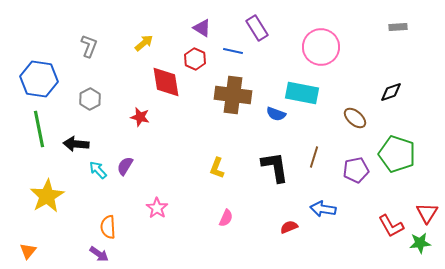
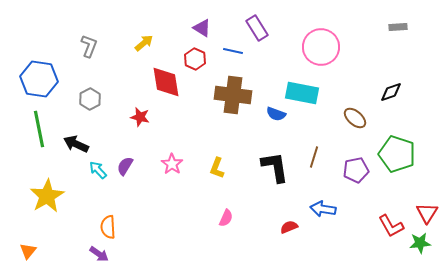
black arrow: rotated 20 degrees clockwise
pink star: moved 15 px right, 44 px up
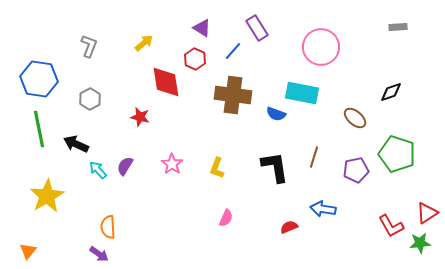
blue line: rotated 60 degrees counterclockwise
red triangle: rotated 25 degrees clockwise
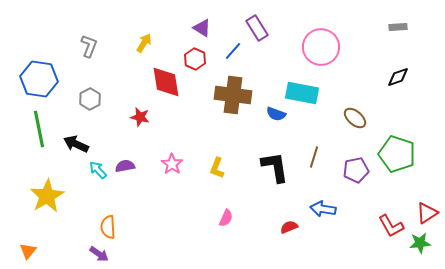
yellow arrow: rotated 18 degrees counterclockwise
black diamond: moved 7 px right, 15 px up
purple semicircle: rotated 48 degrees clockwise
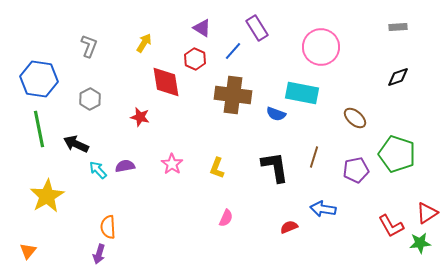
purple arrow: rotated 72 degrees clockwise
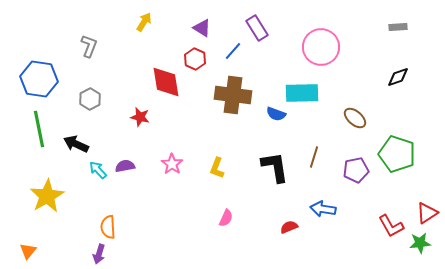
yellow arrow: moved 21 px up
cyan rectangle: rotated 12 degrees counterclockwise
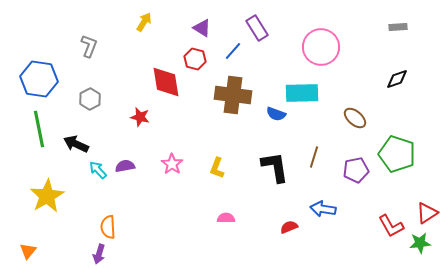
red hexagon: rotated 10 degrees counterclockwise
black diamond: moved 1 px left, 2 px down
pink semicircle: rotated 114 degrees counterclockwise
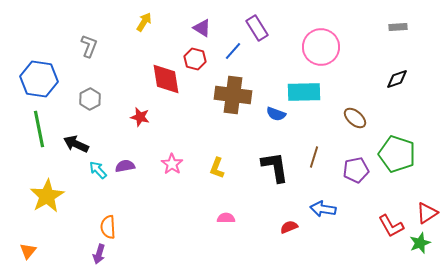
red diamond: moved 3 px up
cyan rectangle: moved 2 px right, 1 px up
green star: rotated 15 degrees counterclockwise
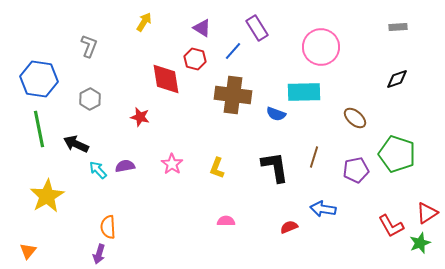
pink semicircle: moved 3 px down
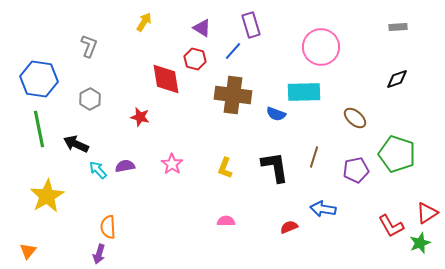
purple rectangle: moved 6 px left, 3 px up; rotated 15 degrees clockwise
yellow L-shape: moved 8 px right
